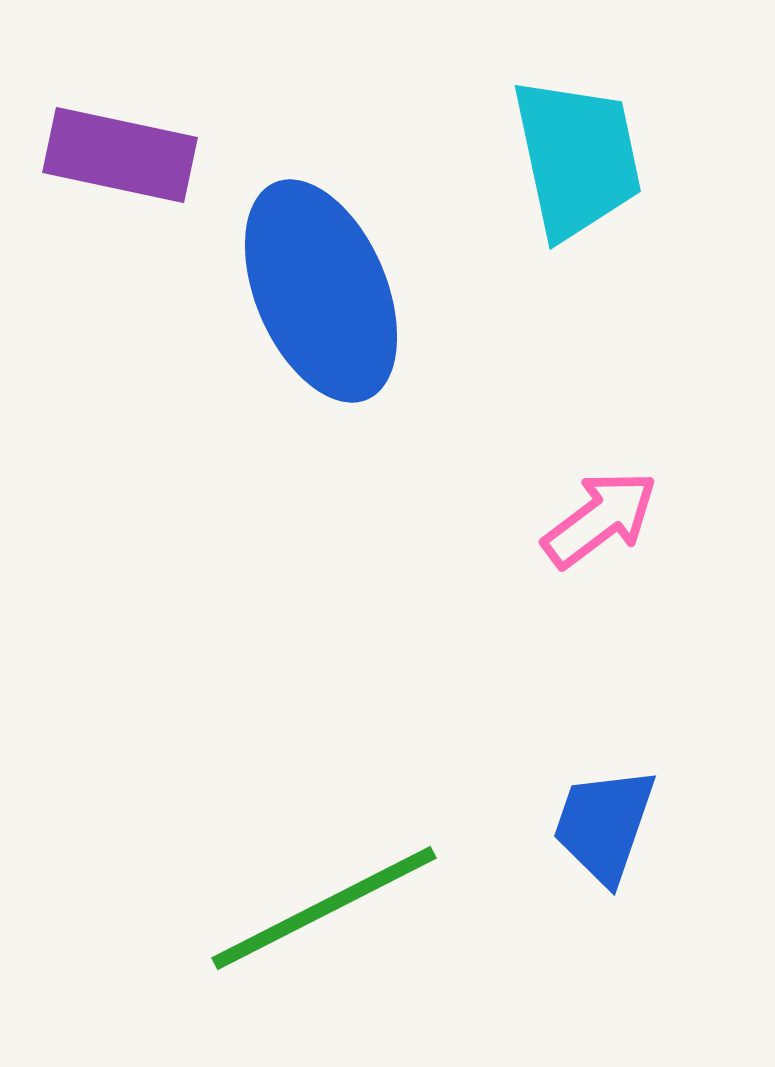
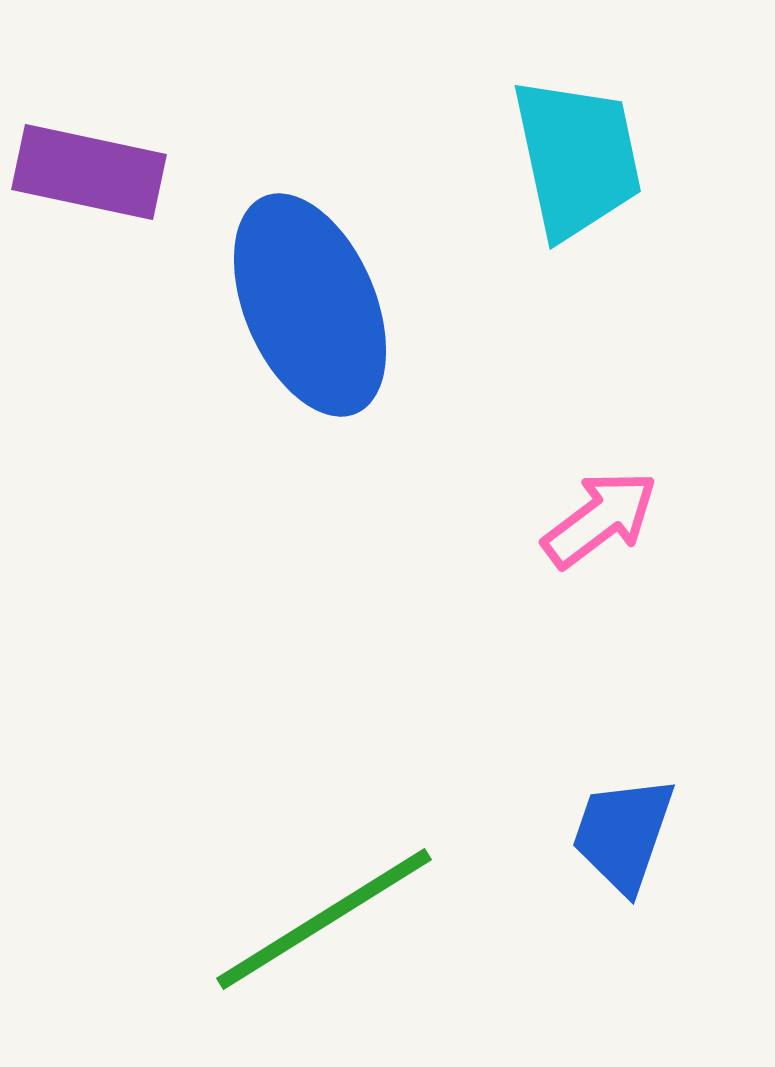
purple rectangle: moved 31 px left, 17 px down
blue ellipse: moved 11 px left, 14 px down
blue trapezoid: moved 19 px right, 9 px down
green line: moved 11 px down; rotated 5 degrees counterclockwise
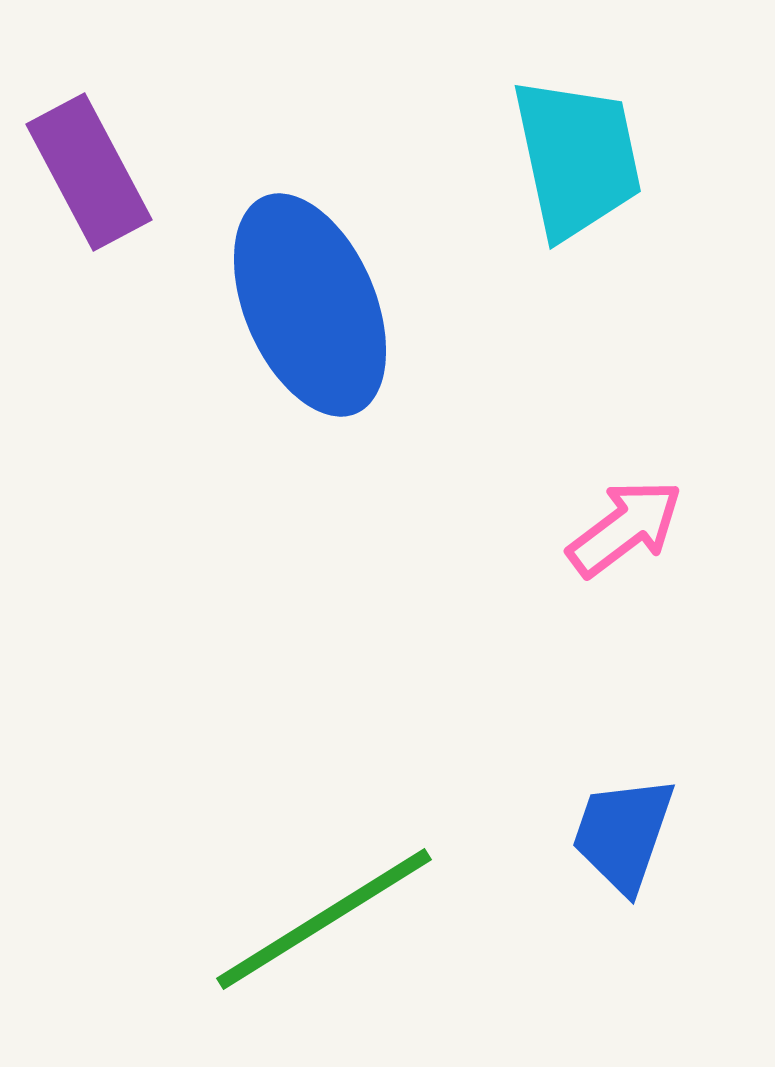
purple rectangle: rotated 50 degrees clockwise
pink arrow: moved 25 px right, 9 px down
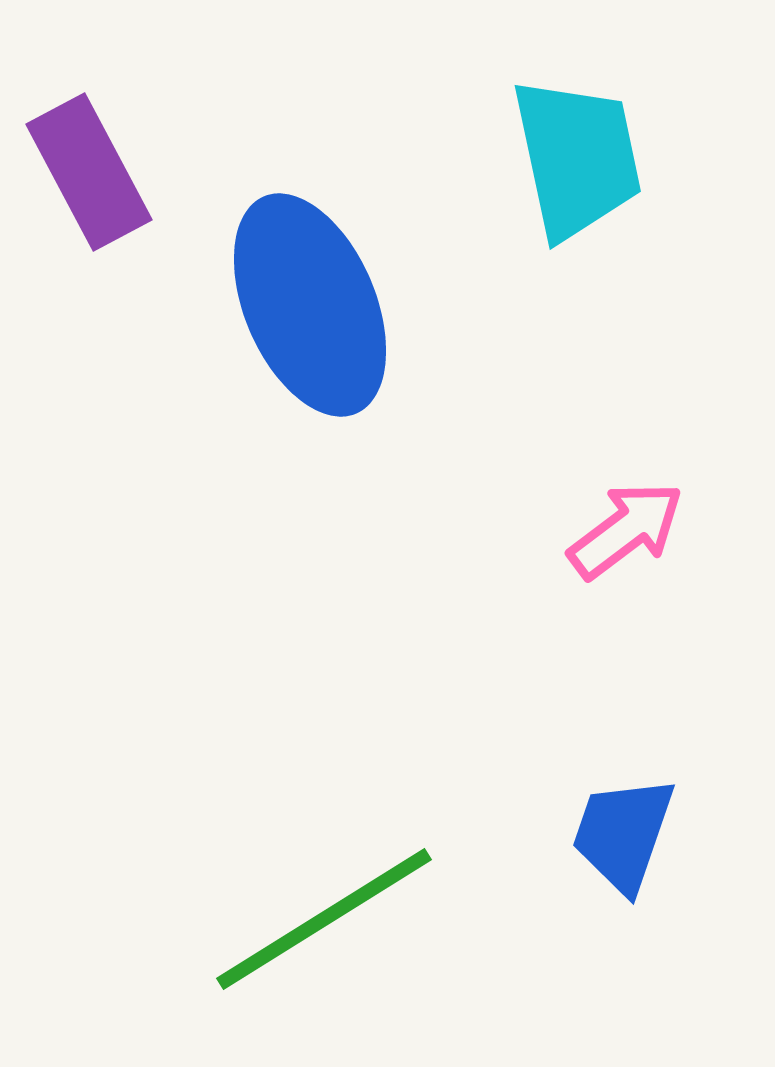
pink arrow: moved 1 px right, 2 px down
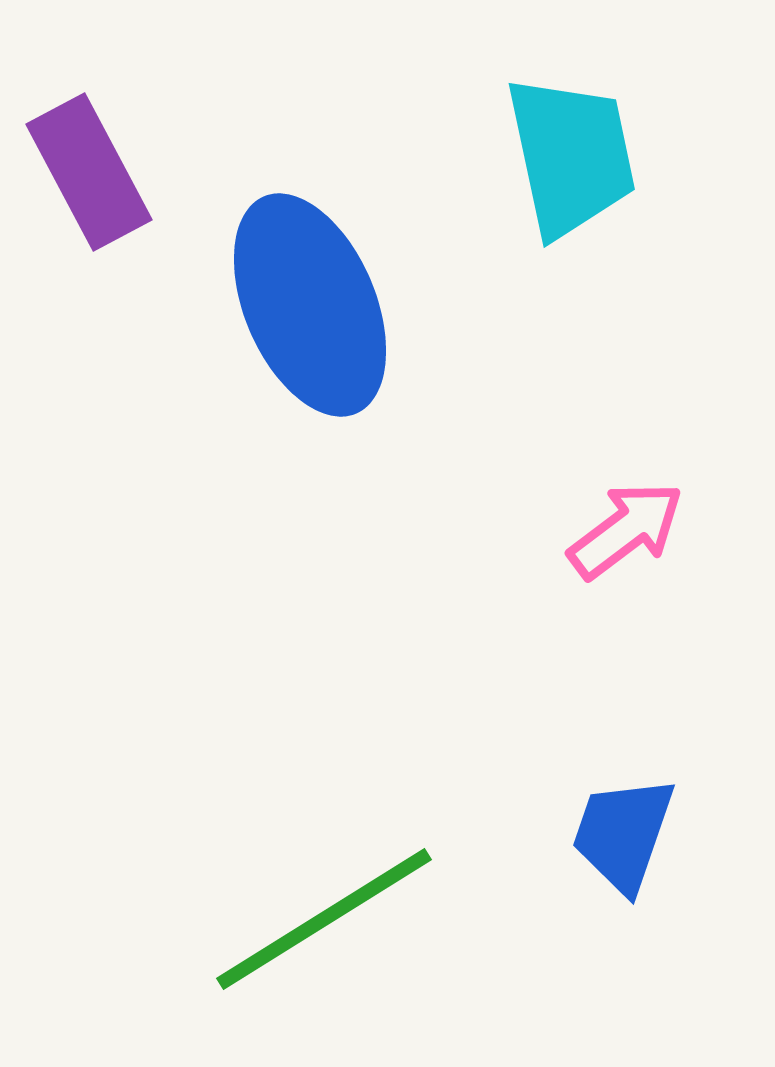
cyan trapezoid: moved 6 px left, 2 px up
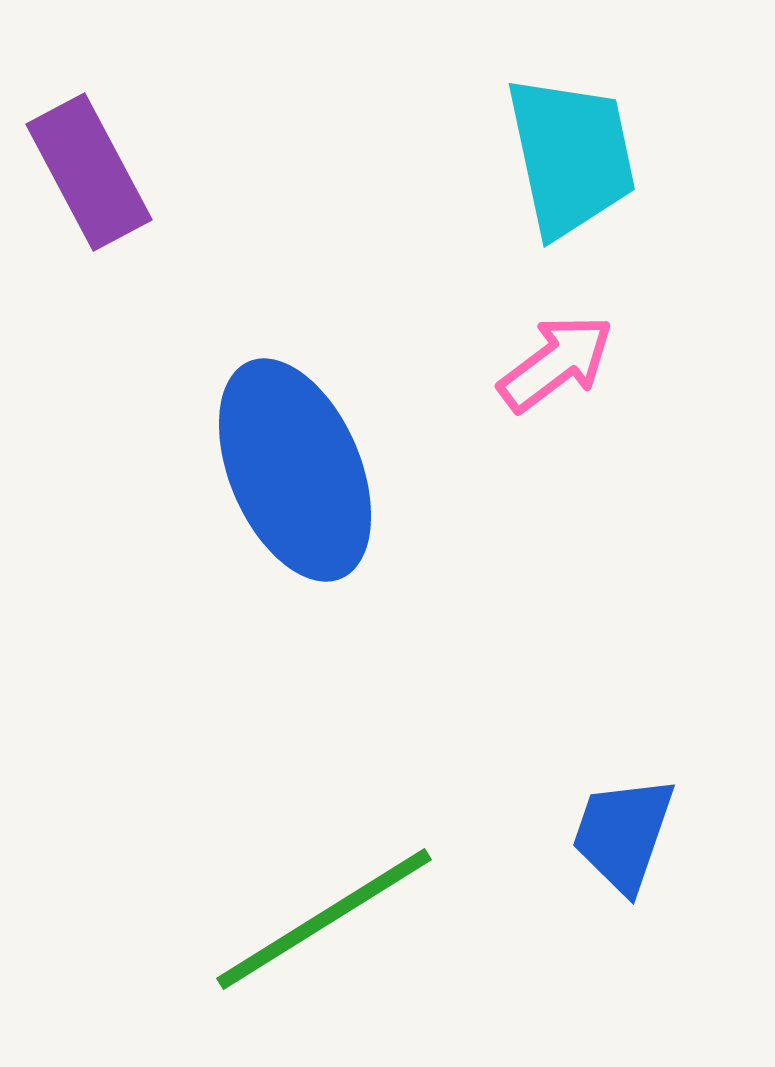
blue ellipse: moved 15 px left, 165 px down
pink arrow: moved 70 px left, 167 px up
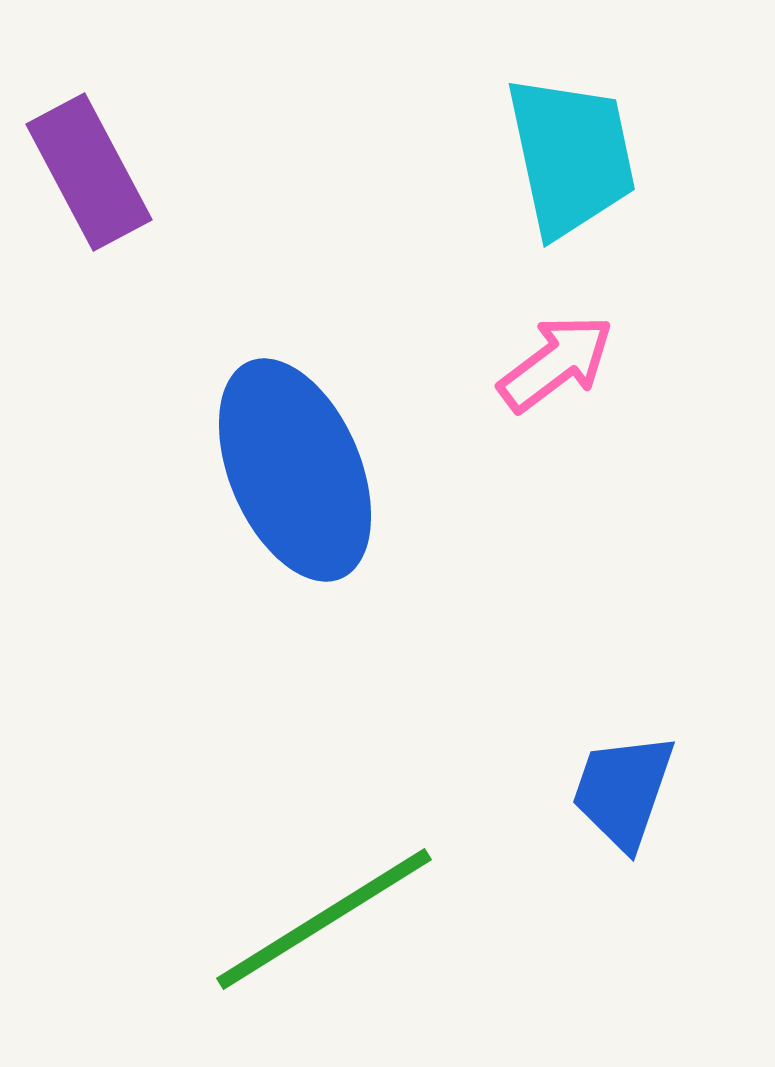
blue trapezoid: moved 43 px up
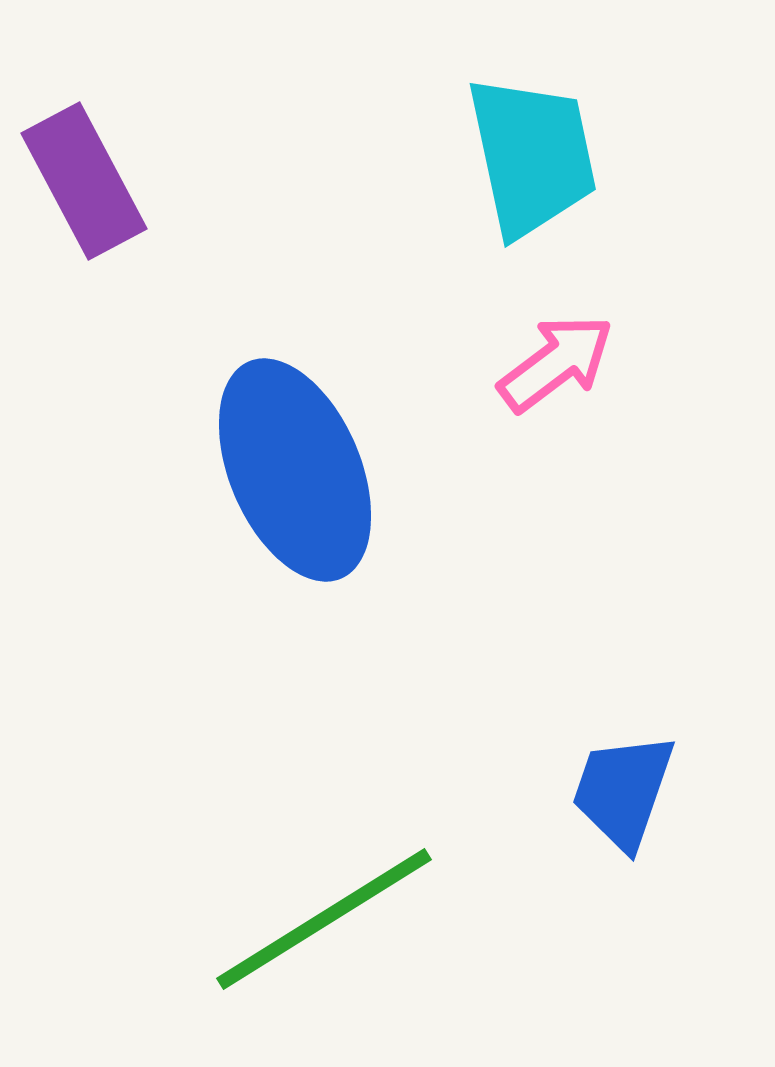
cyan trapezoid: moved 39 px left
purple rectangle: moved 5 px left, 9 px down
